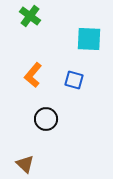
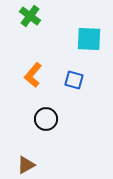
brown triangle: moved 1 px right, 1 px down; rotated 48 degrees clockwise
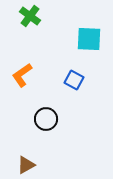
orange L-shape: moved 11 px left; rotated 15 degrees clockwise
blue square: rotated 12 degrees clockwise
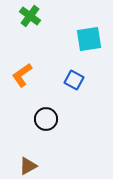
cyan square: rotated 12 degrees counterclockwise
brown triangle: moved 2 px right, 1 px down
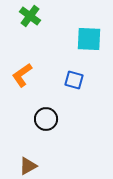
cyan square: rotated 12 degrees clockwise
blue square: rotated 12 degrees counterclockwise
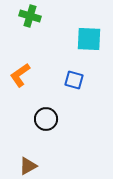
green cross: rotated 20 degrees counterclockwise
orange L-shape: moved 2 px left
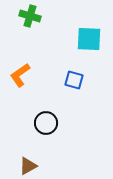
black circle: moved 4 px down
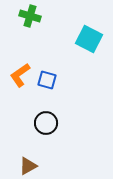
cyan square: rotated 24 degrees clockwise
blue square: moved 27 px left
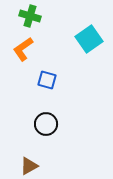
cyan square: rotated 28 degrees clockwise
orange L-shape: moved 3 px right, 26 px up
black circle: moved 1 px down
brown triangle: moved 1 px right
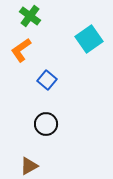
green cross: rotated 20 degrees clockwise
orange L-shape: moved 2 px left, 1 px down
blue square: rotated 24 degrees clockwise
